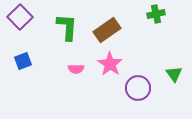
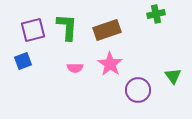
purple square: moved 13 px right, 13 px down; rotated 30 degrees clockwise
brown rectangle: rotated 16 degrees clockwise
pink semicircle: moved 1 px left, 1 px up
green triangle: moved 1 px left, 2 px down
purple circle: moved 2 px down
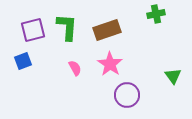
pink semicircle: rotated 119 degrees counterclockwise
purple circle: moved 11 px left, 5 px down
